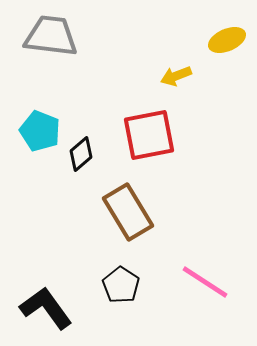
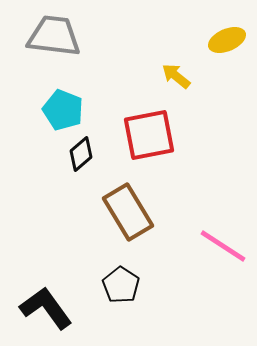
gray trapezoid: moved 3 px right
yellow arrow: rotated 60 degrees clockwise
cyan pentagon: moved 23 px right, 21 px up
pink line: moved 18 px right, 36 px up
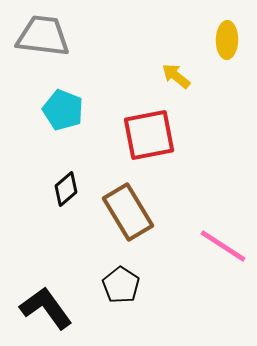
gray trapezoid: moved 11 px left
yellow ellipse: rotated 66 degrees counterclockwise
black diamond: moved 15 px left, 35 px down
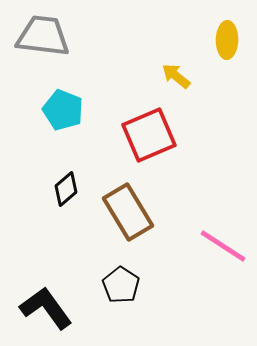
red square: rotated 12 degrees counterclockwise
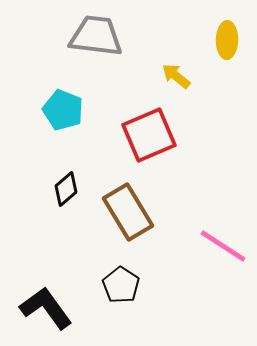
gray trapezoid: moved 53 px right
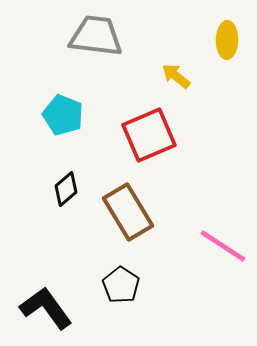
cyan pentagon: moved 5 px down
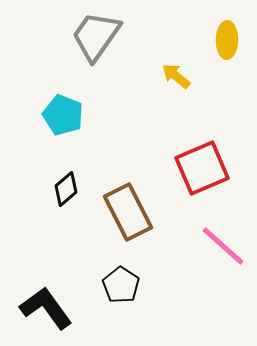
gray trapezoid: rotated 62 degrees counterclockwise
red square: moved 53 px right, 33 px down
brown rectangle: rotated 4 degrees clockwise
pink line: rotated 9 degrees clockwise
